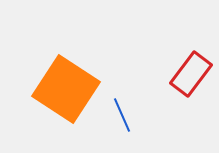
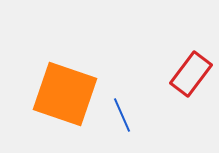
orange square: moved 1 px left, 5 px down; rotated 14 degrees counterclockwise
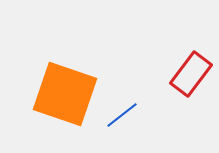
blue line: rotated 76 degrees clockwise
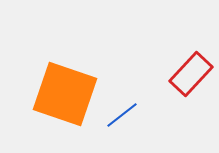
red rectangle: rotated 6 degrees clockwise
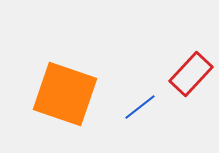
blue line: moved 18 px right, 8 px up
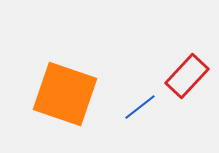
red rectangle: moved 4 px left, 2 px down
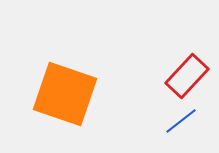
blue line: moved 41 px right, 14 px down
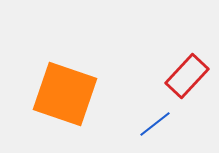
blue line: moved 26 px left, 3 px down
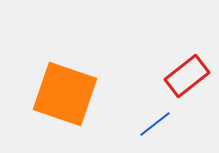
red rectangle: rotated 9 degrees clockwise
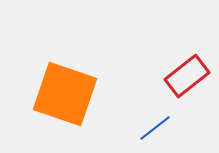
blue line: moved 4 px down
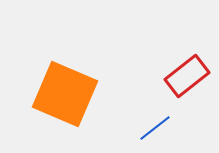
orange square: rotated 4 degrees clockwise
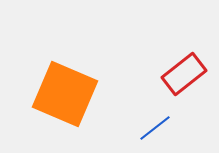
red rectangle: moved 3 px left, 2 px up
